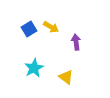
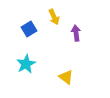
yellow arrow: moved 3 px right, 10 px up; rotated 35 degrees clockwise
purple arrow: moved 9 px up
cyan star: moved 8 px left, 4 px up
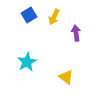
yellow arrow: rotated 49 degrees clockwise
blue square: moved 14 px up
cyan star: moved 1 px right, 2 px up
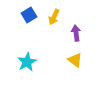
yellow triangle: moved 9 px right, 17 px up
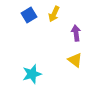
yellow arrow: moved 3 px up
cyan star: moved 5 px right, 12 px down; rotated 12 degrees clockwise
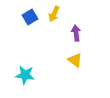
blue square: moved 1 px right, 2 px down
cyan star: moved 7 px left, 1 px down; rotated 24 degrees clockwise
